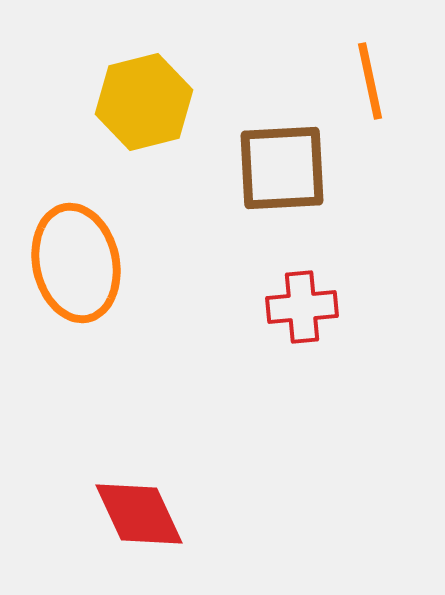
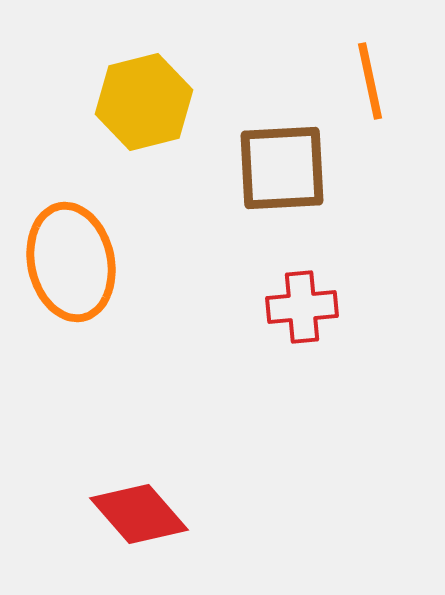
orange ellipse: moved 5 px left, 1 px up
red diamond: rotated 16 degrees counterclockwise
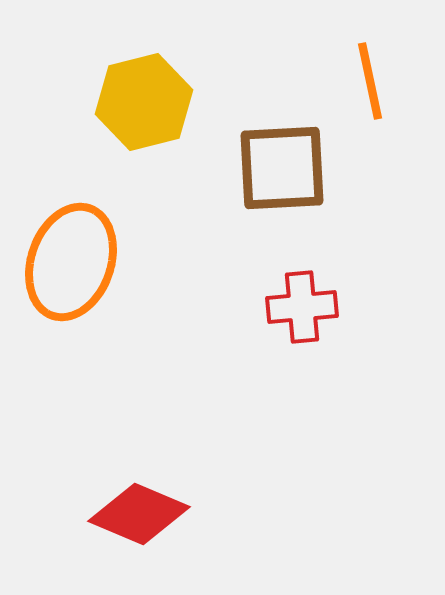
orange ellipse: rotated 31 degrees clockwise
red diamond: rotated 26 degrees counterclockwise
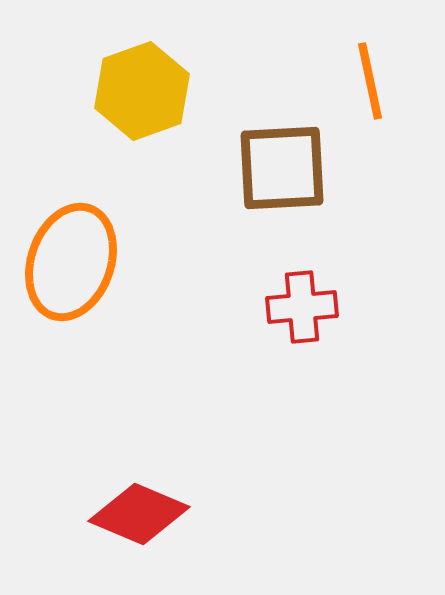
yellow hexagon: moved 2 px left, 11 px up; rotated 6 degrees counterclockwise
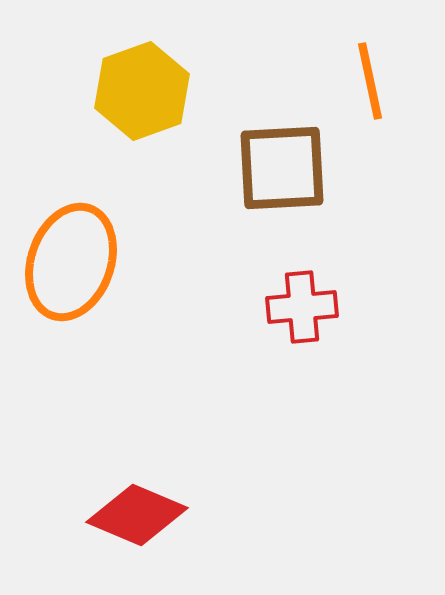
red diamond: moved 2 px left, 1 px down
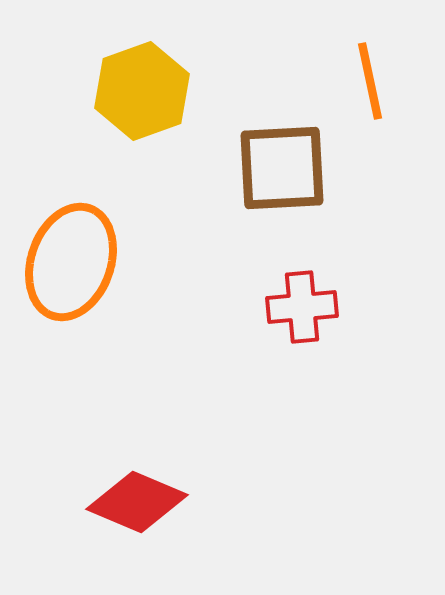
red diamond: moved 13 px up
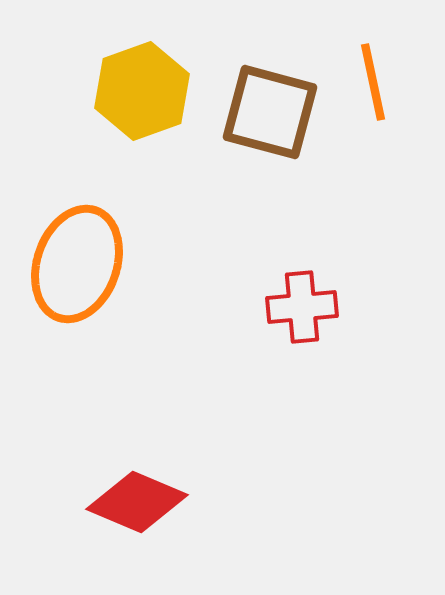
orange line: moved 3 px right, 1 px down
brown square: moved 12 px left, 56 px up; rotated 18 degrees clockwise
orange ellipse: moved 6 px right, 2 px down
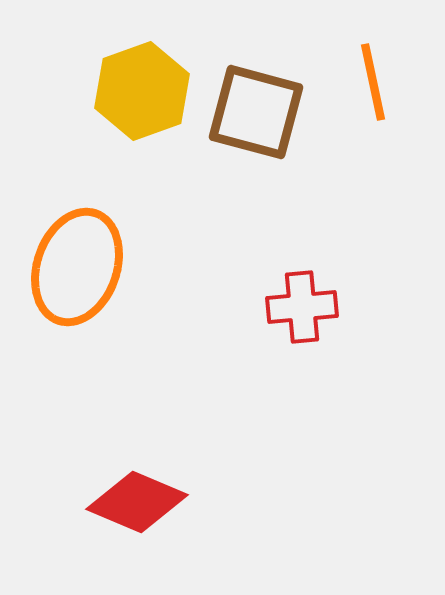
brown square: moved 14 px left
orange ellipse: moved 3 px down
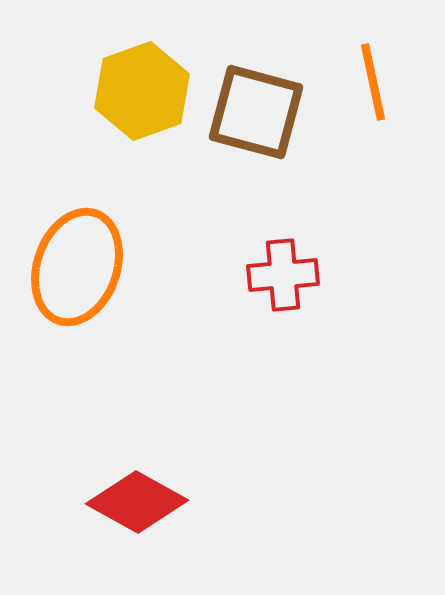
red cross: moved 19 px left, 32 px up
red diamond: rotated 6 degrees clockwise
